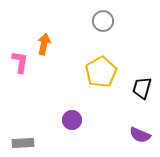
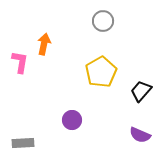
black trapezoid: moved 1 px left, 3 px down; rotated 25 degrees clockwise
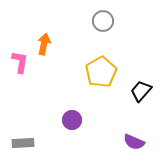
purple semicircle: moved 6 px left, 7 px down
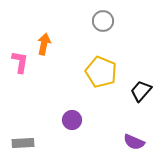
yellow pentagon: rotated 20 degrees counterclockwise
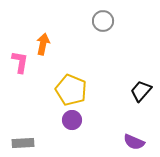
orange arrow: moved 1 px left
yellow pentagon: moved 30 px left, 18 px down
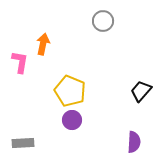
yellow pentagon: moved 1 px left, 1 px down
purple semicircle: rotated 110 degrees counterclockwise
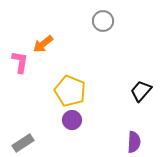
orange arrow: rotated 140 degrees counterclockwise
gray rectangle: rotated 30 degrees counterclockwise
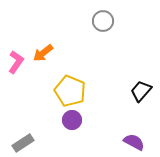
orange arrow: moved 9 px down
pink L-shape: moved 4 px left; rotated 25 degrees clockwise
purple semicircle: rotated 65 degrees counterclockwise
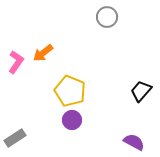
gray circle: moved 4 px right, 4 px up
gray rectangle: moved 8 px left, 5 px up
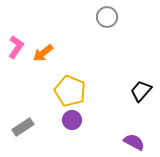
pink L-shape: moved 15 px up
gray rectangle: moved 8 px right, 11 px up
